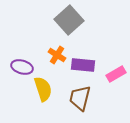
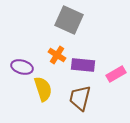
gray square: rotated 24 degrees counterclockwise
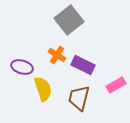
gray square: rotated 28 degrees clockwise
purple rectangle: rotated 20 degrees clockwise
pink rectangle: moved 11 px down
brown trapezoid: moved 1 px left
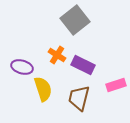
gray square: moved 6 px right
pink rectangle: rotated 12 degrees clockwise
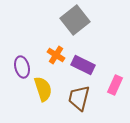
orange cross: moved 1 px left
purple ellipse: rotated 60 degrees clockwise
pink rectangle: moved 1 px left; rotated 48 degrees counterclockwise
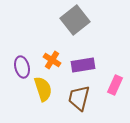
orange cross: moved 4 px left, 5 px down
purple rectangle: rotated 35 degrees counterclockwise
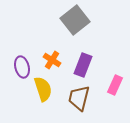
purple rectangle: rotated 60 degrees counterclockwise
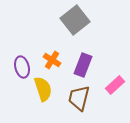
pink rectangle: rotated 24 degrees clockwise
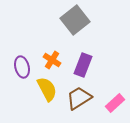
pink rectangle: moved 18 px down
yellow semicircle: moved 4 px right; rotated 10 degrees counterclockwise
brown trapezoid: rotated 44 degrees clockwise
